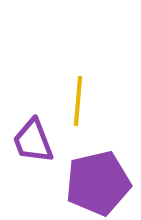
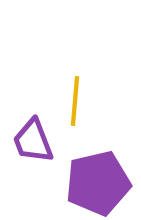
yellow line: moved 3 px left
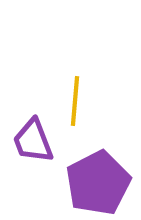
purple pentagon: rotated 14 degrees counterclockwise
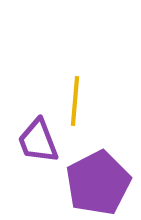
purple trapezoid: moved 5 px right
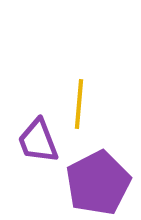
yellow line: moved 4 px right, 3 px down
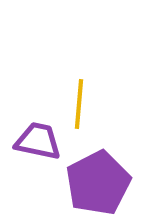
purple trapezoid: rotated 123 degrees clockwise
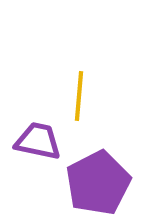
yellow line: moved 8 px up
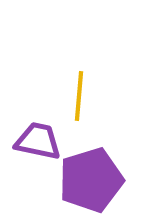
purple pentagon: moved 7 px left, 3 px up; rotated 10 degrees clockwise
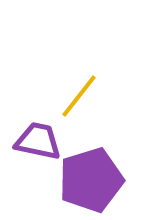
yellow line: rotated 33 degrees clockwise
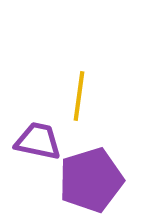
yellow line: rotated 30 degrees counterclockwise
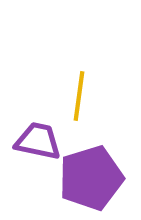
purple pentagon: moved 2 px up
